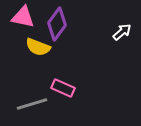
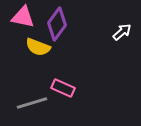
gray line: moved 1 px up
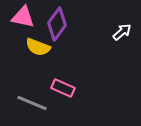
gray line: rotated 40 degrees clockwise
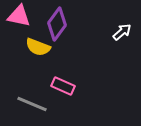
pink triangle: moved 4 px left, 1 px up
pink rectangle: moved 2 px up
gray line: moved 1 px down
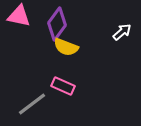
yellow semicircle: moved 28 px right
gray line: rotated 60 degrees counterclockwise
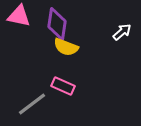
purple diamond: rotated 28 degrees counterclockwise
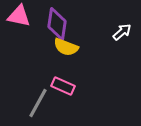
gray line: moved 6 px right, 1 px up; rotated 24 degrees counterclockwise
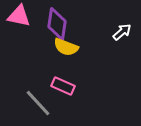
gray line: rotated 72 degrees counterclockwise
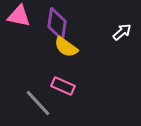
yellow semicircle: rotated 15 degrees clockwise
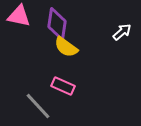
gray line: moved 3 px down
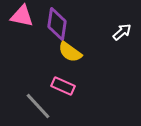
pink triangle: moved 3 px right
yellow semicircle: moved 4 px right, 5 px down
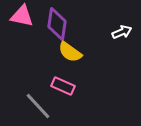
white arrow: rotated 18 degrees clockwise
